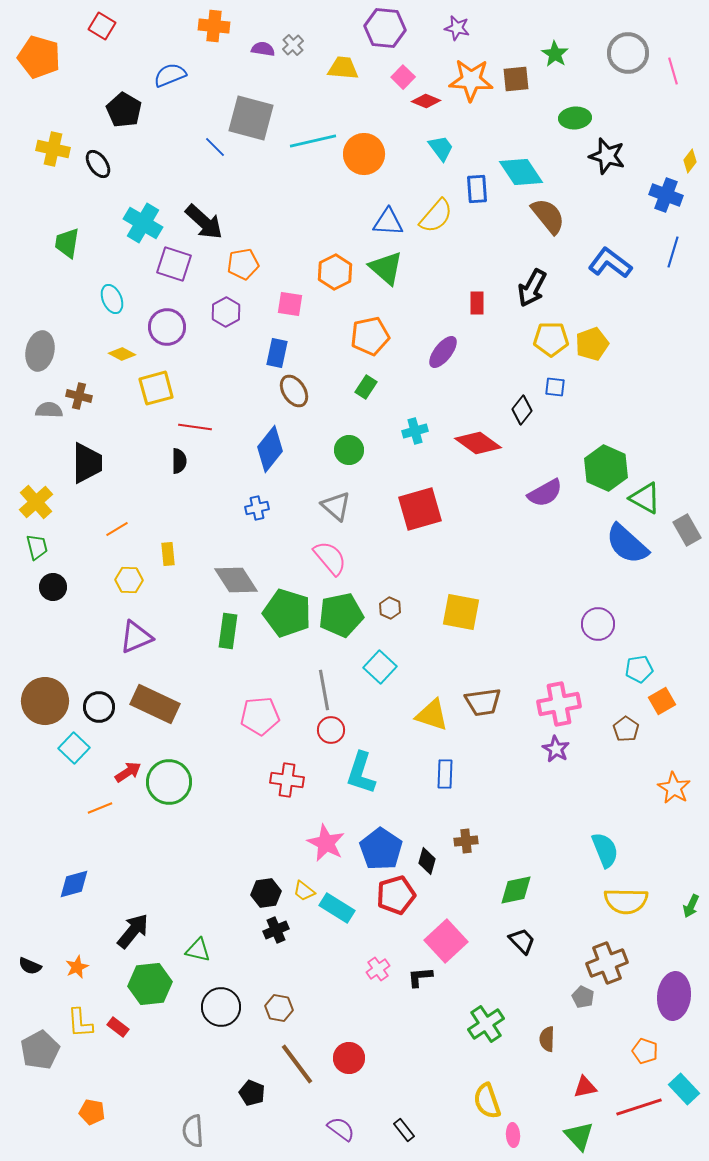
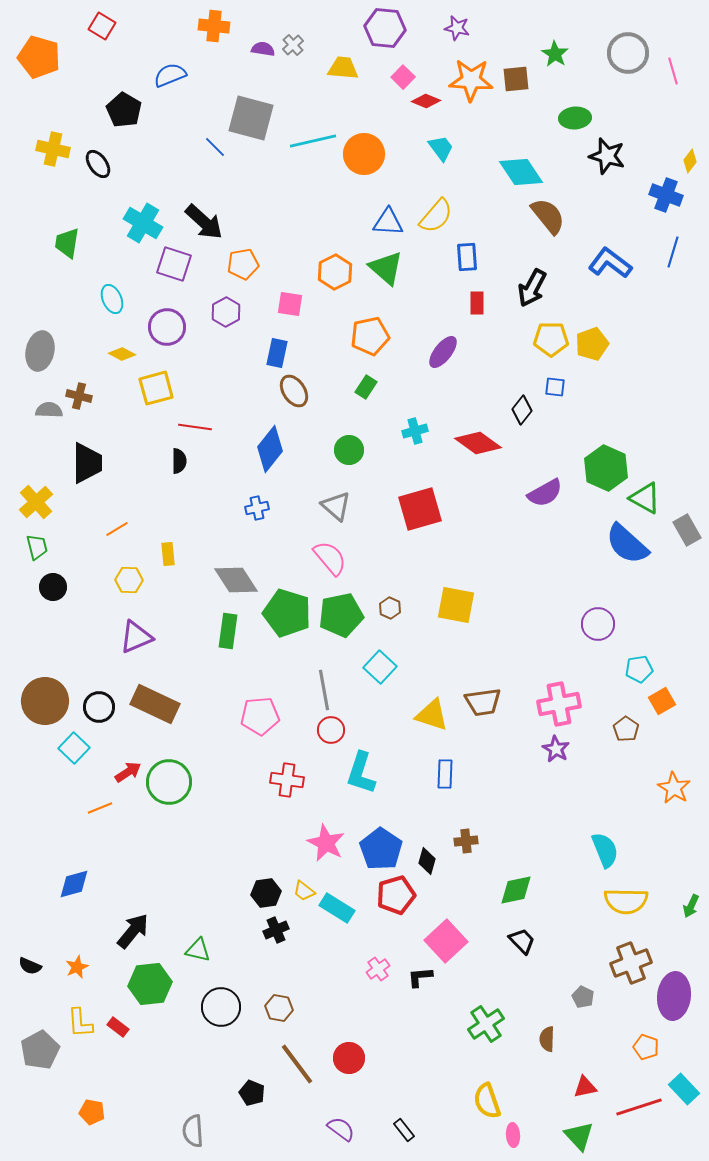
blue rectangle at (477, 189): moved 10 px left, 68 px down
yellow square at (461, 612): moved 5 px left, 7 px up
brown cross at (607, 963): moved 24 px right
orange pentagon at (645, 1051): moved 1 px right, 4 px up
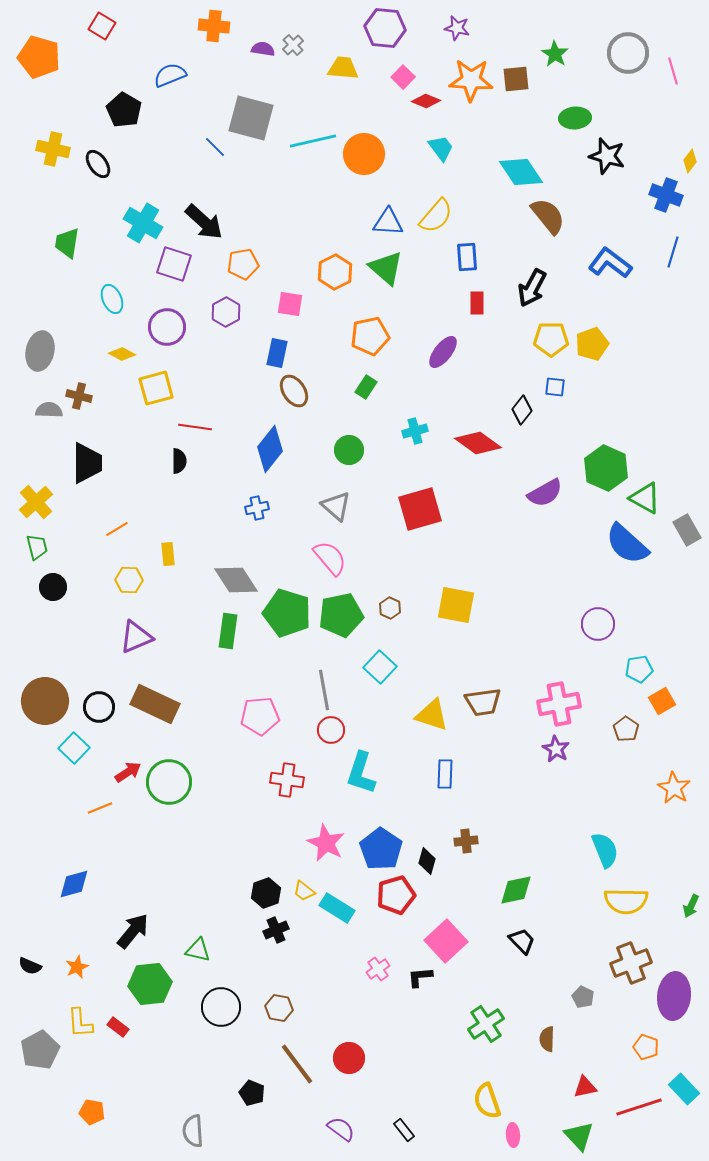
black hexagon at (266, 893): rotated 12 degrees counterclockwise
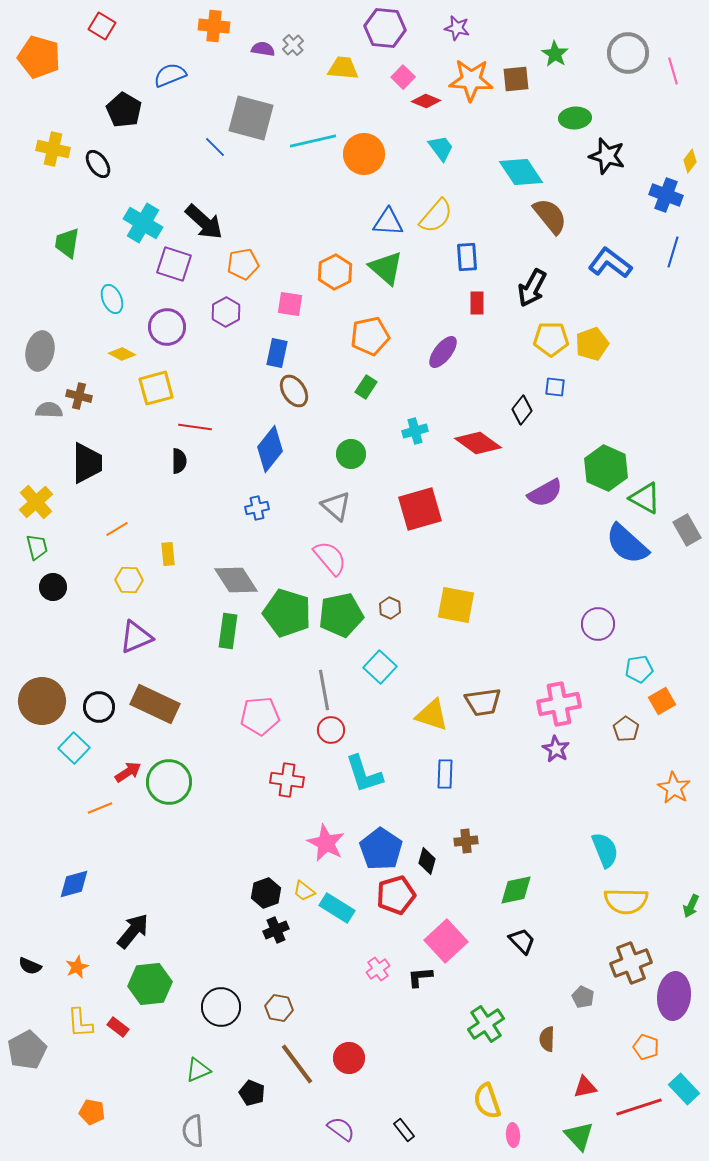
brown semicircle at (548, 216): moved 2 px right
green circle at (349, 450): moved 2 px right, 4 px down
brown circle at (45, 701): moved 3 px left
cyan L-shape at (361, 773): moved 3 px right, 1 px down; rotated 36 degrees counterclockwise
green triangle at (198, 950): moved 120 px down; rotated 36 degrees counterclockwise
gray pentagon at (40, 1050): moved 13 px left
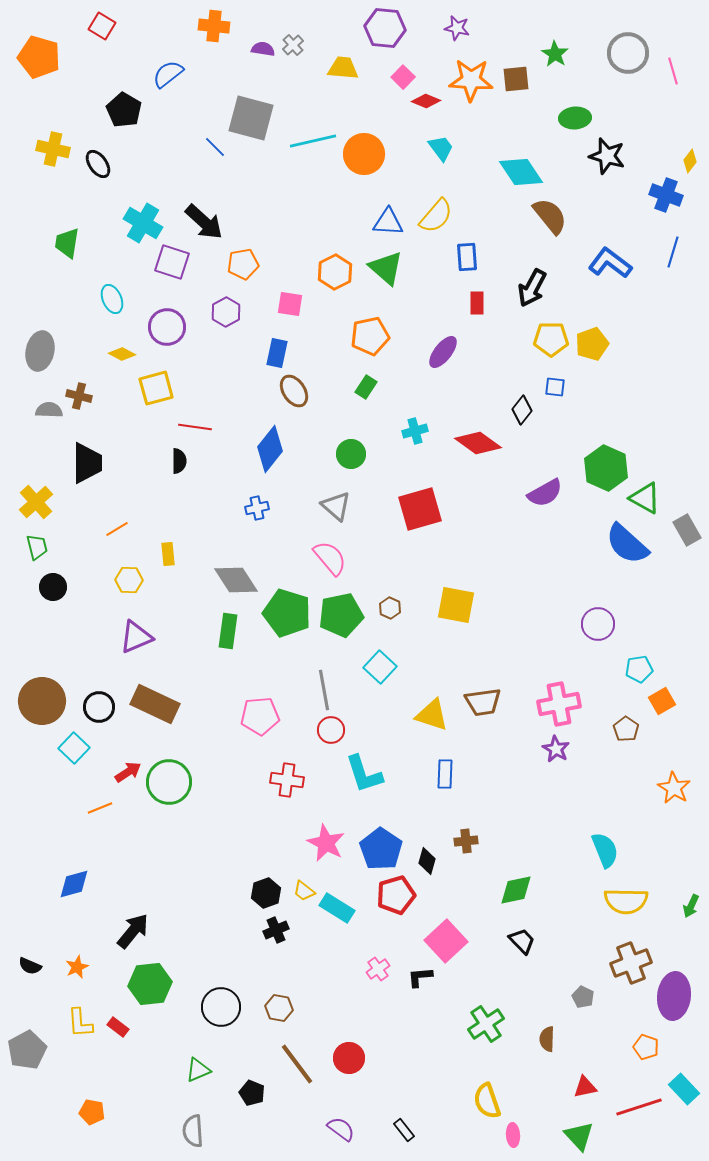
blue semicircle at (170, 75): moved 2 px left, 1 px up; rotated 16 degrees counterclockwise
purple square at (174, 264): moved 2 px left, 2 px up
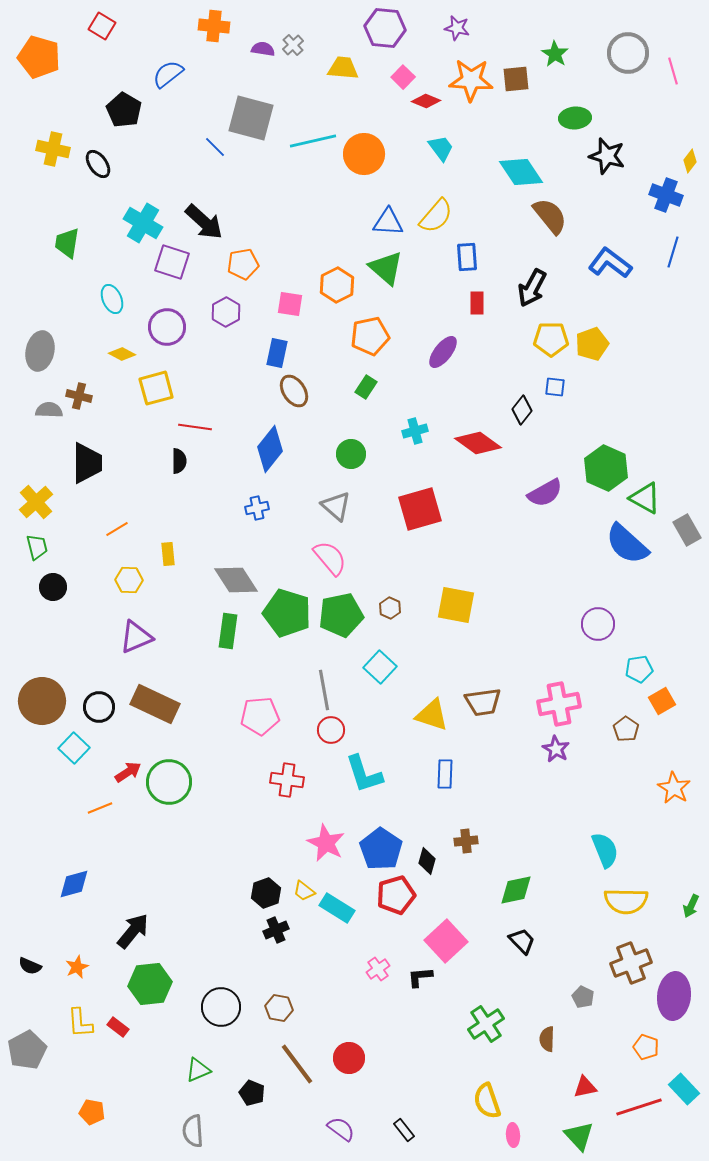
orange hexagon at (335, 272): moved 2 px right, 13 px down
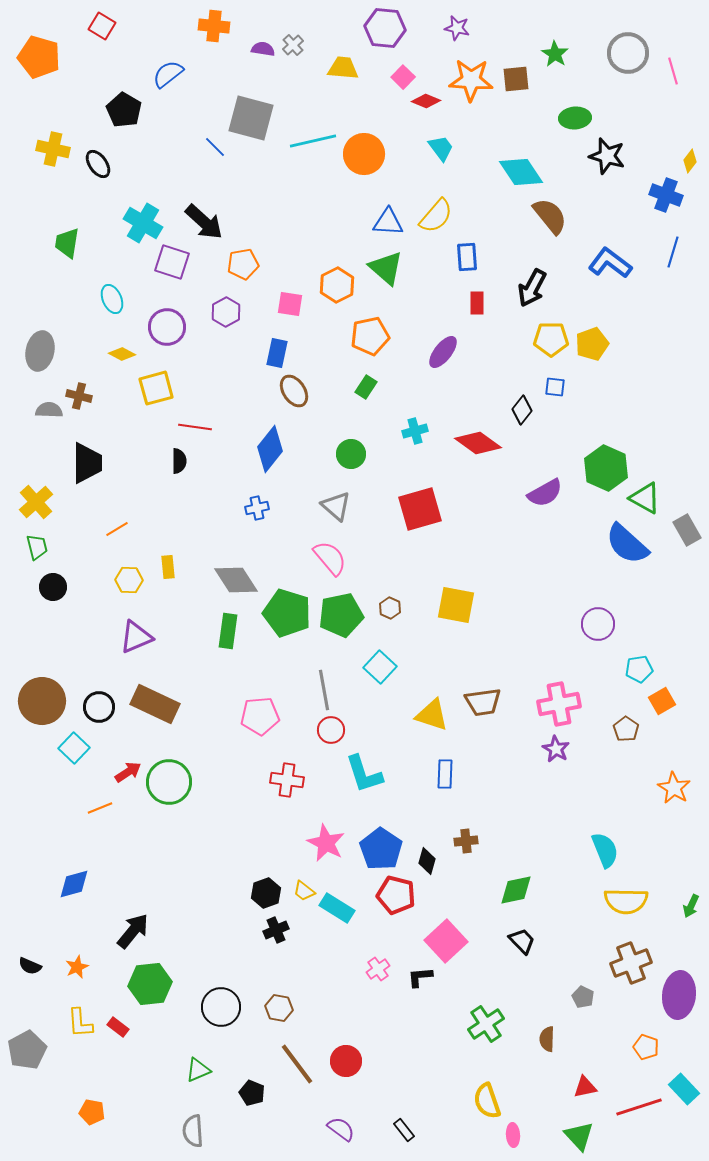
yellow rectangle at (168, 554): moved 13 px down
red pentagon at (396, 895): rotated 30 degrees clockwise
purple ellipse at (674, 996): moved 5 px right, 1 px up
red circle at (349, 1058): moved 3 px left, 3 px down
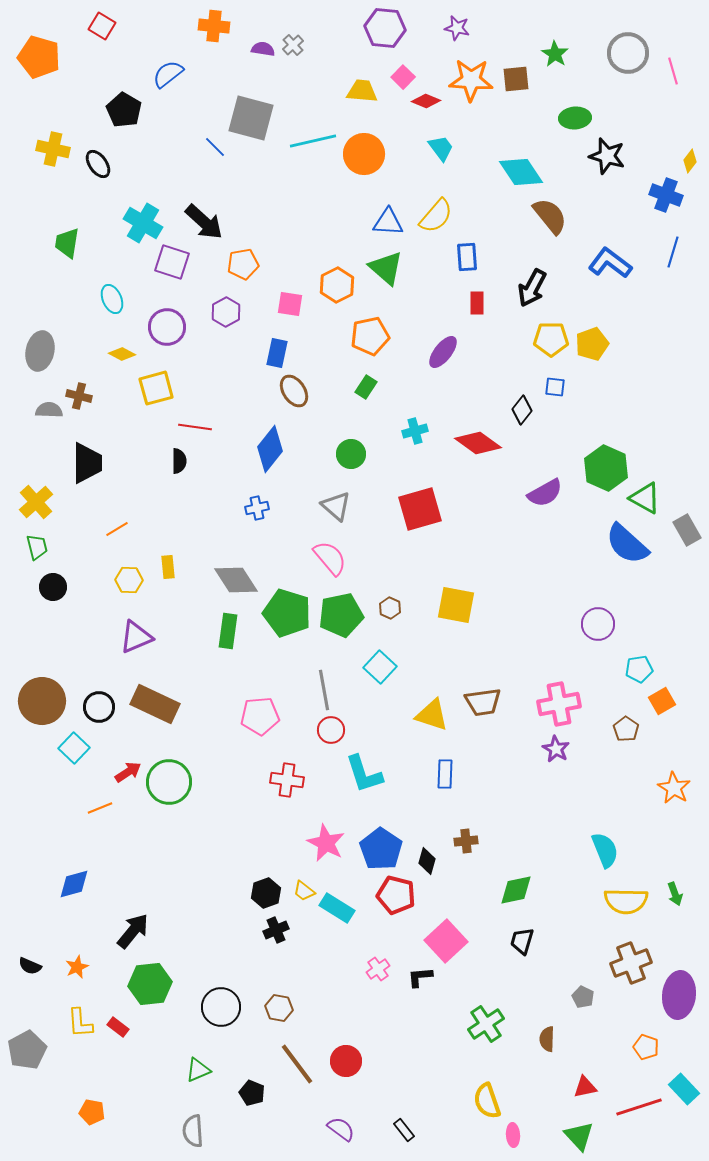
yellow trapezoid at (343, 68): moved 19 px right, 23 px down
green arrow at (691, 906): moved 16 px left, 12 px up; rotated 45 degrees counterclockwise
black trapezoid at (522, 941): rotated 120 degrees counterclockwise
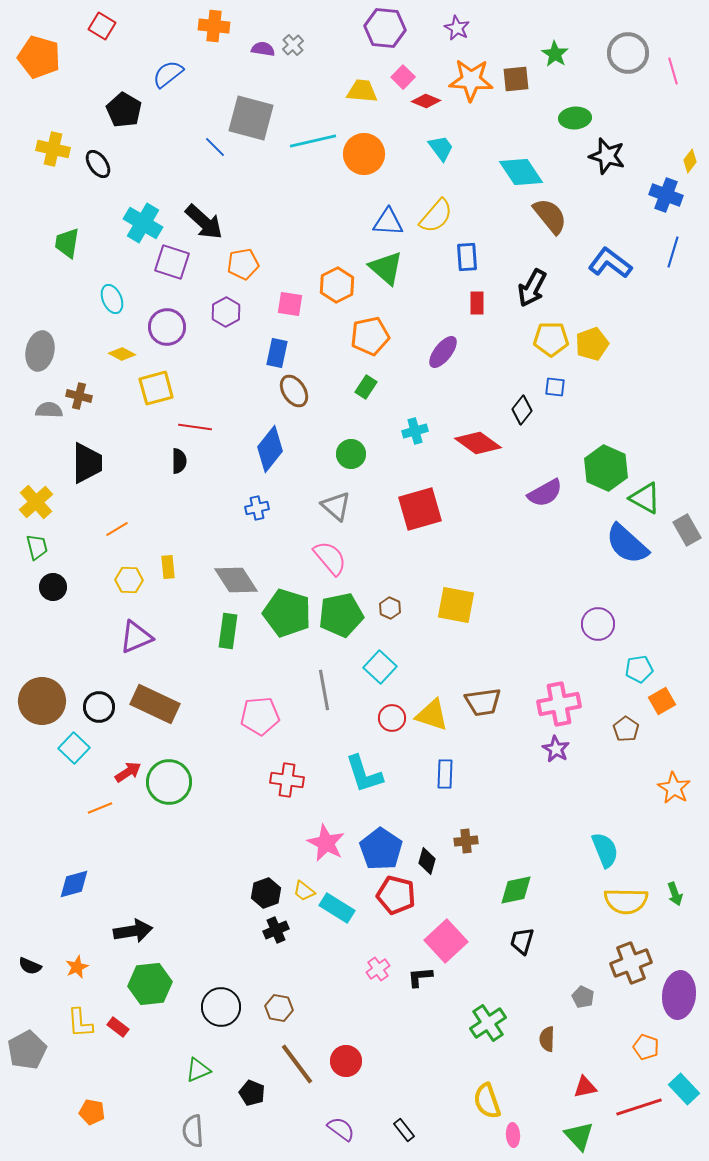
purple star at (457, 28): rotated 15 degrees clockwise
red circle at (331, 730): moved 61 px right, 12 px up
black arrow at (133, 931): rotated 42 degrees clockwise
green cross at (486, 1024): moved 2 px right, 1 px up
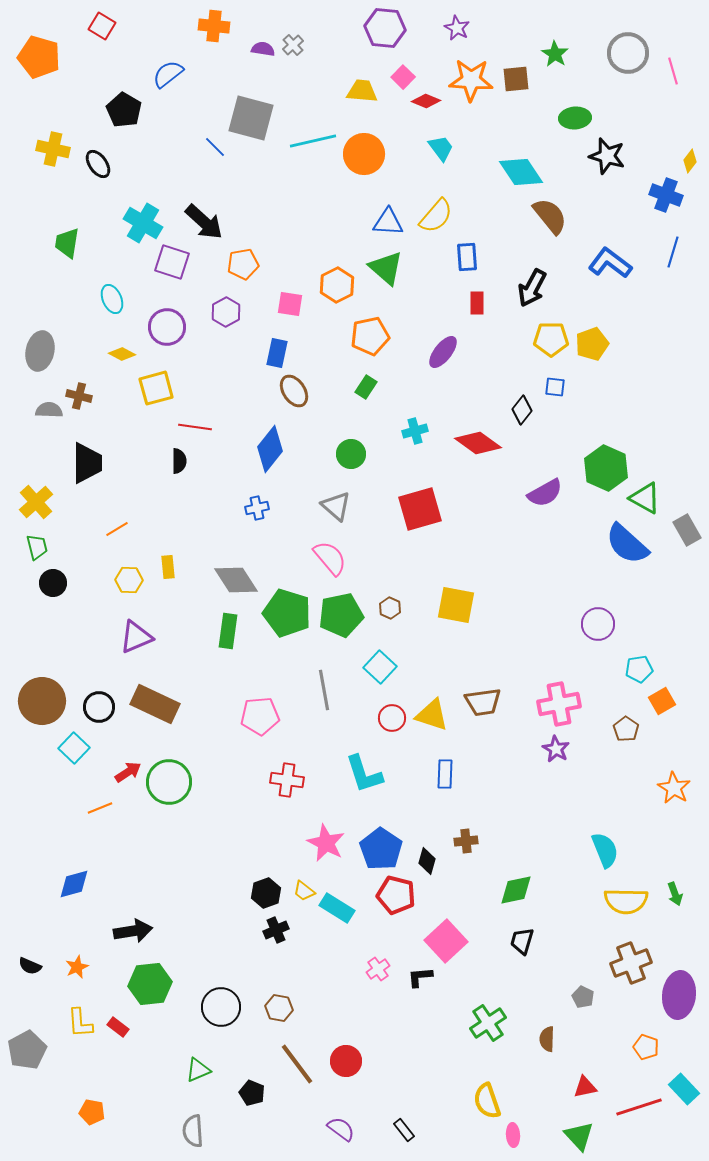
black circle at (53, 587): moved 4 px up
